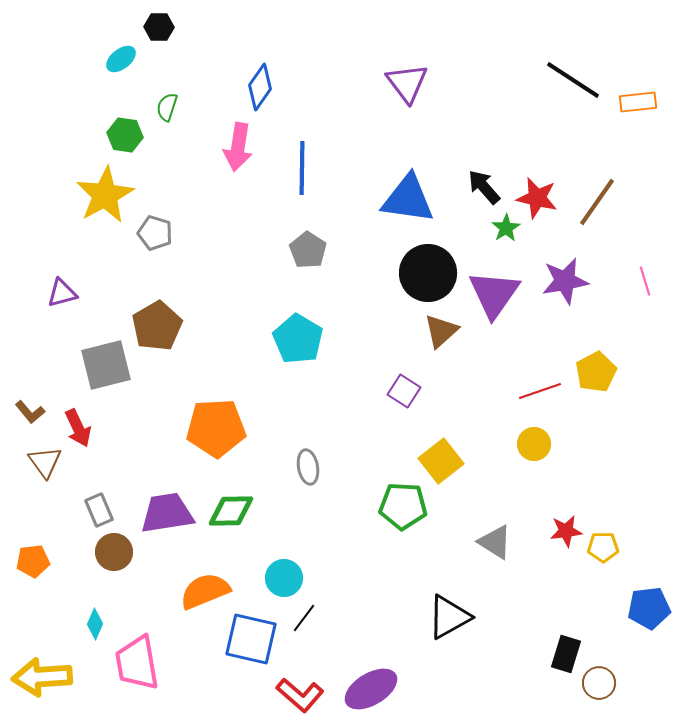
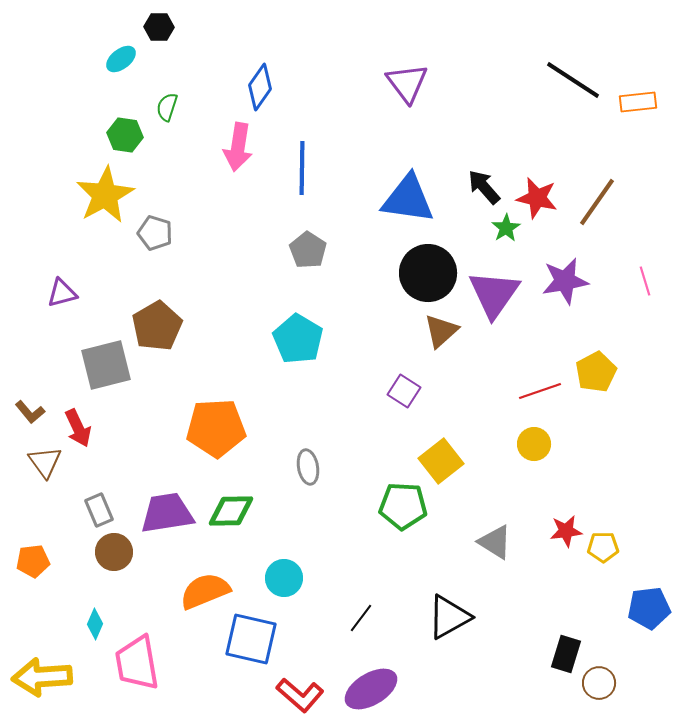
black line at (304, 618): moved 57 px right
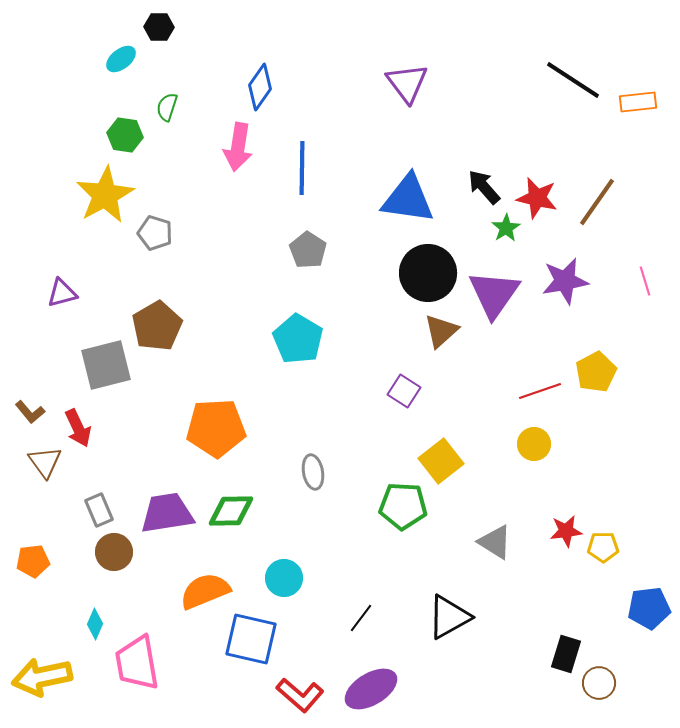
gray ellipse at (308, 467): moved 5 px right, 5 px down
yellow arrow at (42, 677): rotated 8 degrees counterclockwise
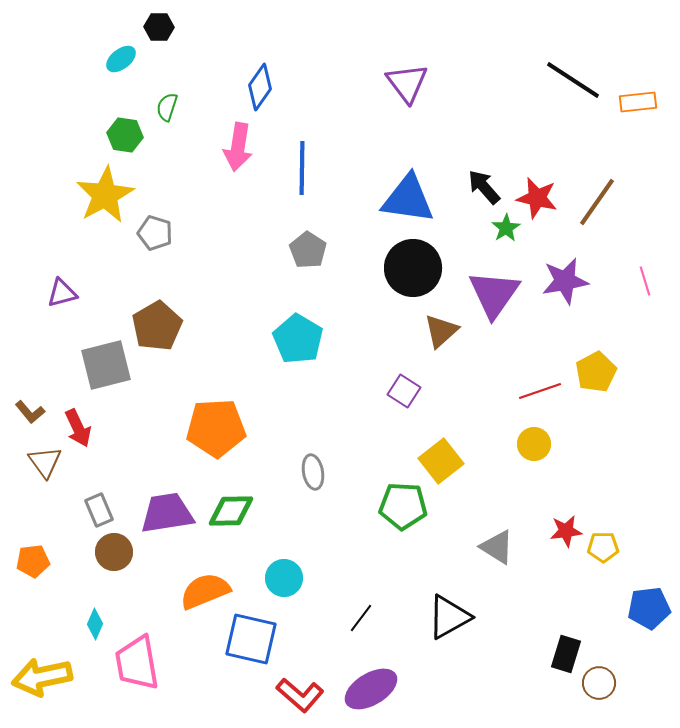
black circle at (428, 273): moved 15 px left, 5 px up
gray triangle at (495, 542): moved 2 px right, 5 px down
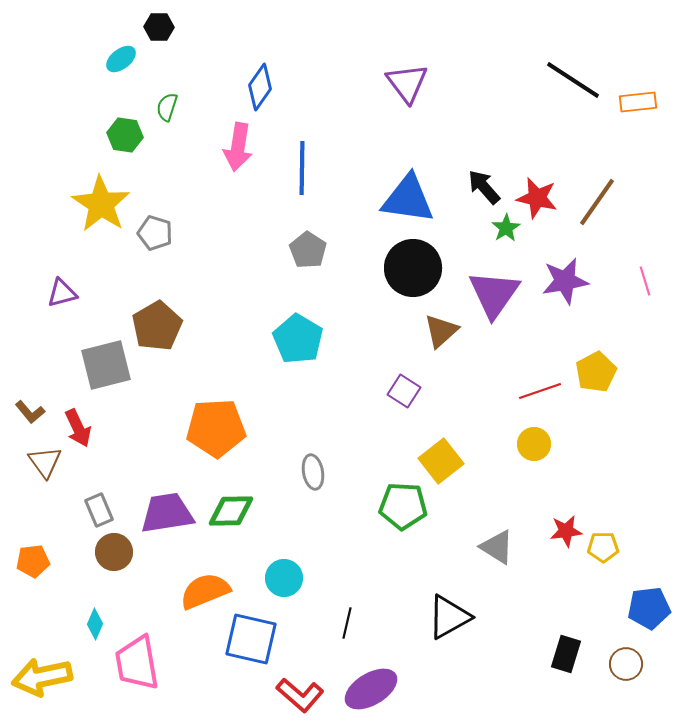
yellow star at (105, 195): moved 4 px left, 9 px down; rotated 10 degrees counterclockwise
black line at (361, 618): moved 14 px left, 5 px down; rotated 24 degrees counterclockwise
brown circle at (599, 683): moved 27 px right, 19 px up
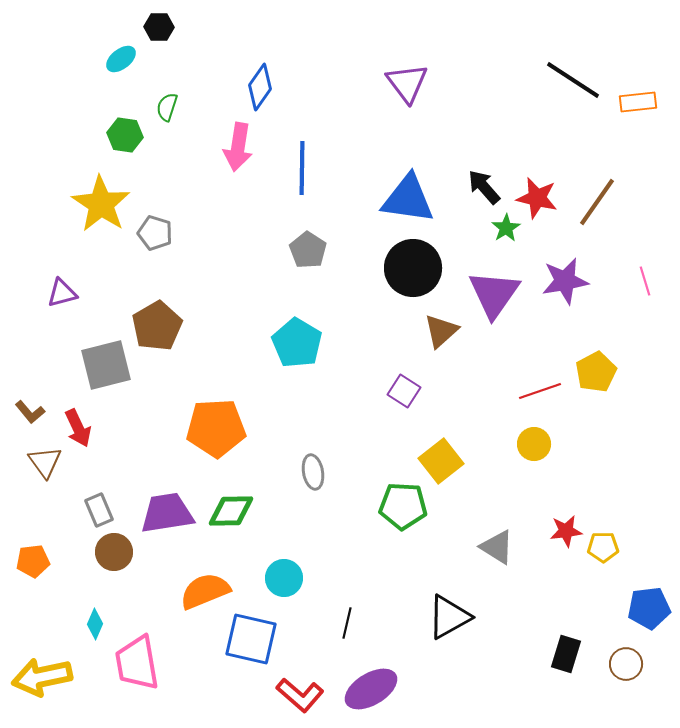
cyan pentagon at (298, 339): moved 1 px left, 4 px down
